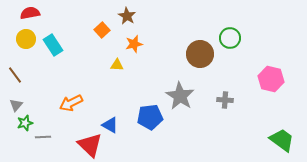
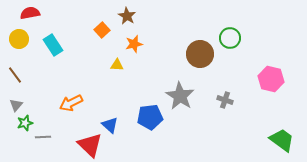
yellow circle: moved 7 px left
gray cross: rotated 14 degrees clockwise
blue triangle: rotated 12 degrees clockwise
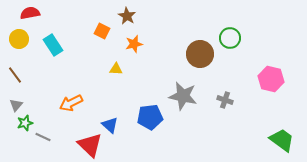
orange square: moved 1 px down; rotated 21 degrees counterclockwise
yellow triangle: moved 1 px left, 4 px down
gray star: moved 3 px right; rotated 20 degrees counterclockwise
gray line: rotated 28 degrees clockwise
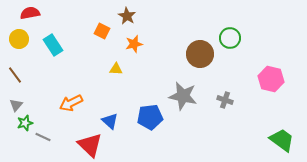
blue triangle: moved 4 px up
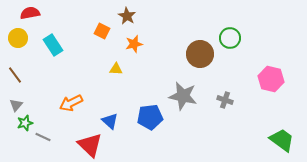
yellow circle: moved 1 px left, 1 px up
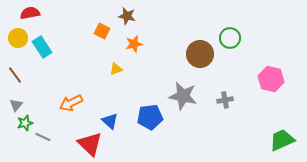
brown star: rotated 18 degrees counterclockwise
cyan rectangle: moved 11 px left, 2 px down
yellow triangle: rotated 24 degrees counterclockwise
gray cross: rotated 28 degrees counterclockwise
green trapezoid: rotated 60 degrees counterclockwise
red triangle: moved 1 px up
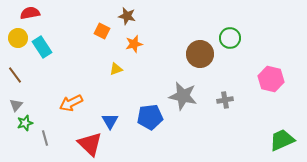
blue triangle: rotated 18 degrees clockwise
gray line: moved 2 px right, 1 px down; rotated 49 degrees clockwise
